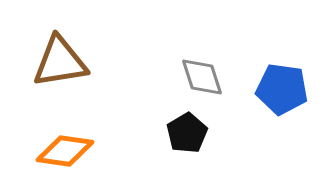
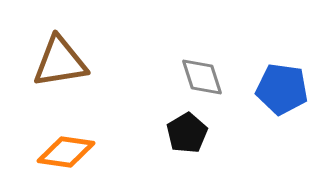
orange diamond: moved 1 px right, 1 px down
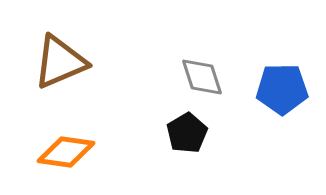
brown triangle: rotated 14 degrees counterclockwise
blue pentagon: rotated 9 degrees counterclockwise
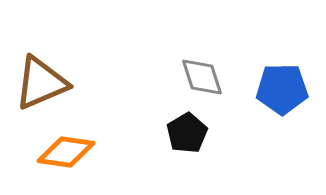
brown triangle: moved 19 px left, 21 px down
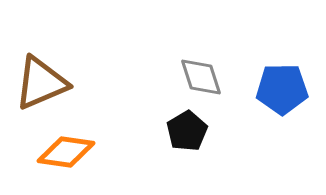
gray diamond: moved 1 px left
black pentagon: moved 2 px up
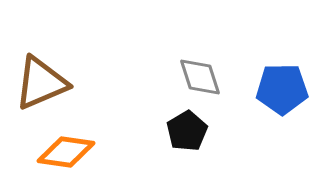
gray diamond: moved 1 px left
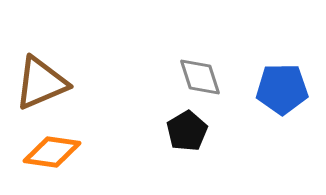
orange diamond: moved 14 px left
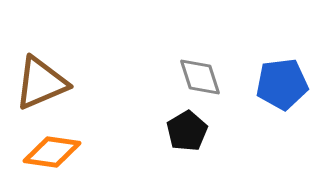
blue pentagon: moved 5 px up; rotated 6 degrees counterclockwise
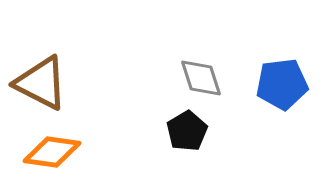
gray diamond: moved 1 px right, 1 px down
brown triangle: rotated 50 degrees clockwise
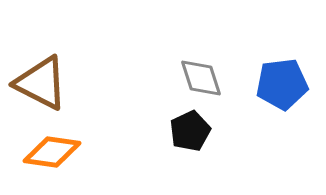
black pentagon: moved 3 px right; rotated 6 degrees clockwise
